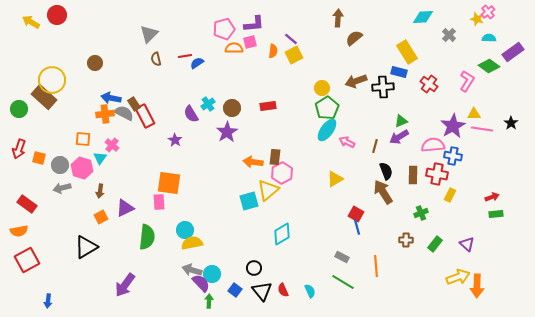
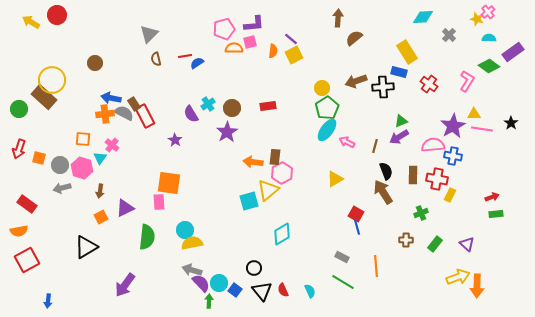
red cross at (437, 174): moved 5 px down
cyan circle at (212, 274): moved 7 px right, 9 px down
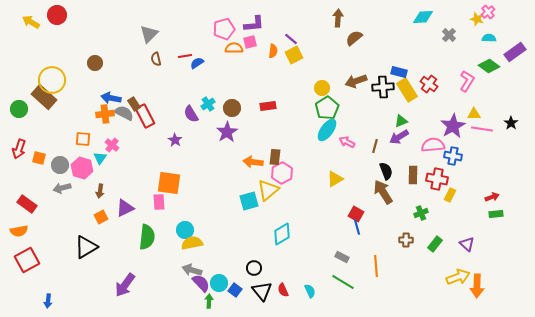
yellow rectangle at (407, 52): moved 38 px down
purple rectangle at (513, 52): moved 2 px right
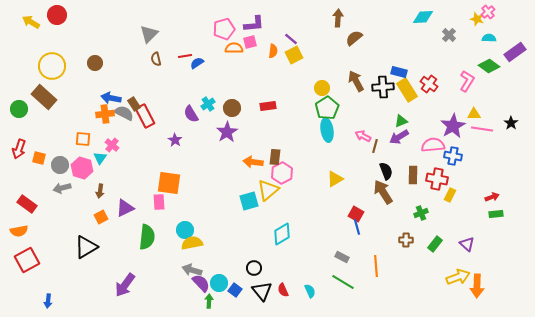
yellow circle at (52, 80): moved 14 px up
brown arrow at (356, 81): rotated 80 degrees clockwise
cyan ellipse at (327, 130): rotated 45 degrees counterclockwise
pink arrow at (347, 142): moved 16 px right, 6 px up
